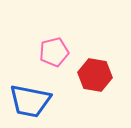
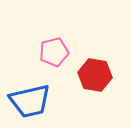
blue trapezoid: rotated 24 degrees counterclockwise
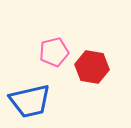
red hexagon: moved 3 px left, 8 px up
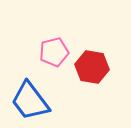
blue trapezoid: rotated 66 degrees clockwise
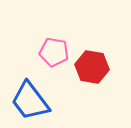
pink pentagon: rotated 24 degrees clockwise
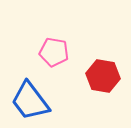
red hexagon: moved 11 px right, 9 px down
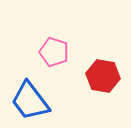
pink pentagon: rotated 8 degrees clockwise
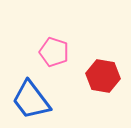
blue trapezoid: moved 1 px right, 1 px up
